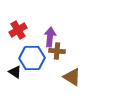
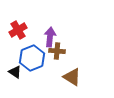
blue hexagon: rotated 20 degrees counterclockwise
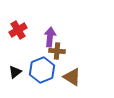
blue hexagon: moved 10 px right, 12 px down
black triangle: rotated 48 degrees clockwise
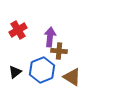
brown cross: moved 2 px right
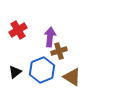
brown cross: rotated 21 degrees counterclockwise
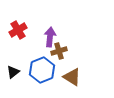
black triangle: moved 2 px left
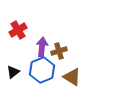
purple arrow: moved 8 px left, 10 px down
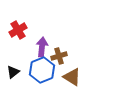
brown cross: moved 5 px down
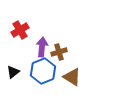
red cross: moved 2 px right
brown cross: moved 4 px up
blue hexagon: moved 1 px right, 1 px down
